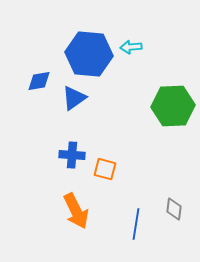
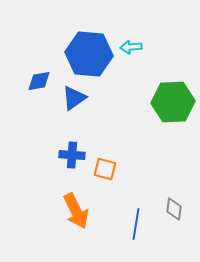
green hexagon: moved 4 px up
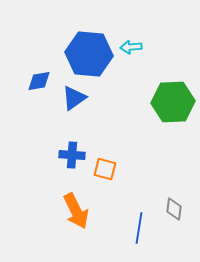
blue line: moved 3 px right, 4 px down
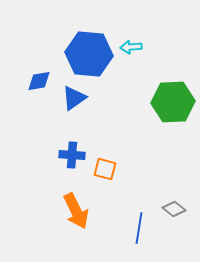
gray diamond: rotated 60 degrees counterclockwise
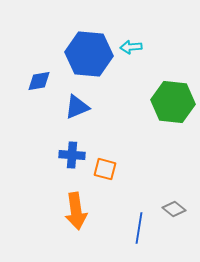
blue triangle: moved 3 px right, 9 px down; rotated 12 degrees clockwise
green hexagon: rotated 9 degrees clockwise
orange arrow: rotated 18 degrees clockwise
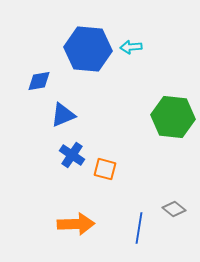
blue hexagon: moved 1 px left, 5 px up
green hexagon: moved 15 px down
blue triangle: moved 14 px left, 8 px down
blue cross: rotated 30 degrees clockwise
orange arrow: moved 13 px down; rotated 84 degrees counterclockwise
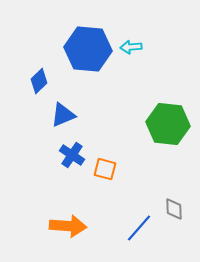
blue diamond: rotated 35 degrees counterclockwise
green hexagon: moved 5 px left, 7 px down
gray diamond: rotated 50 degrees clockwise
orange arrow: moved 8 px left, 2 px down; rotated 6 degrees clockwise
blue line: rotated 32 degrees clockwise
